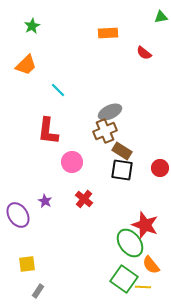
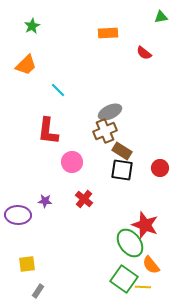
purple star: rotated 24 degrees counterclockwise
purple ellipse: rotated 55 degrees counterclockwise
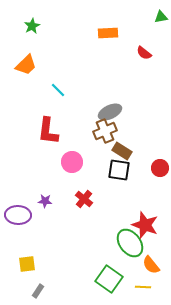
black square: moved 3 px left
green square: moved 15 px left
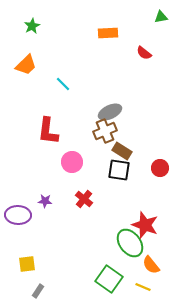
cyan line: moved 5 px right, 6 px up
yellow line: rotated 21 degrees clockwise
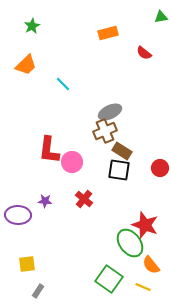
orange rectangle: rotated 12 degrees counterclockwise
red L-shape: moved 1 px right, 19 px down
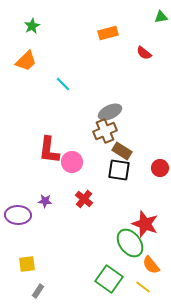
orange trapezoid: moved 4 px up
red star: moved 1 px up
yellow line: rotated 14 degrees clockwise
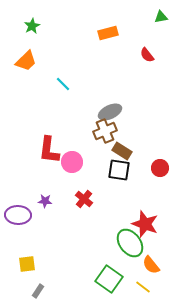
red semicircle: moved 3 px right, 2 px down; rotated 14 degrees clockwise
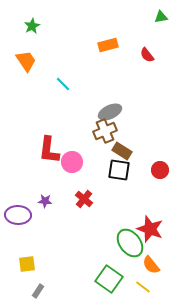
orange rectangle: moved 12 px down
orange trapezoid: rotated 80 degrees counterclockwise
red circle: moved 2 px down
red star: moved 5 px right, 5 px down
